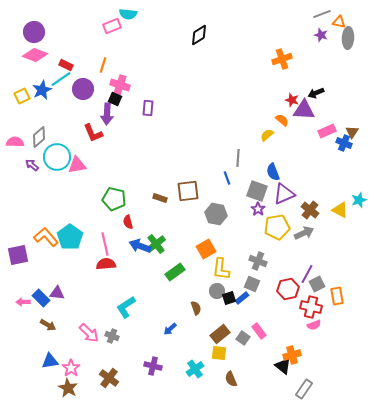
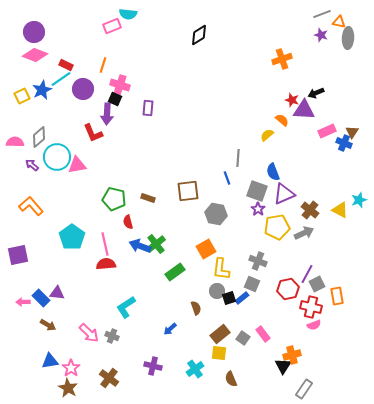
brown rectangle at (160, 198): moved 12 px left
orange L-shape at (46, 237): moved 15 px left, 31 px up
cyan pentagon at (70, 237): moved 2 px right
pink rectangle at (259, 331): moved 4 px right, 3 px down
black triangle at (283, 366): rotated 24 degrees clockwise
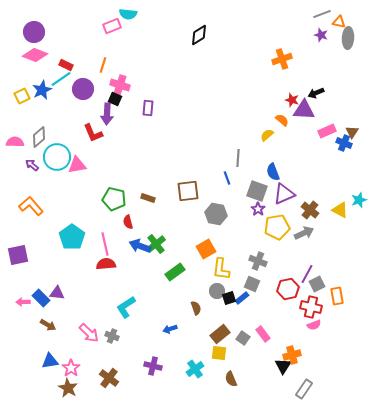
blue arrow at (170, 329): rotated 24 degrees clockwise
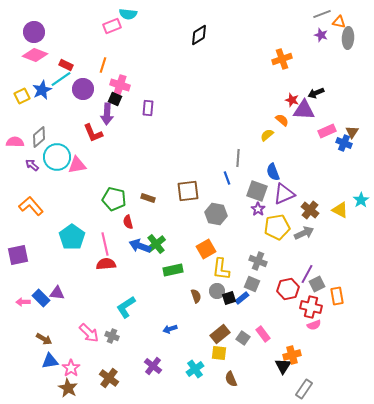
cyan star at (359, 200): moved 2 px right; rotated 14 degrees counterclockwise
green rectangle at (175, 272): moved 2 px left, 2 px up; rotated 24 degrees clockwise
brown semicircle at (196, 308): moved 12 px up
brown arrow at (48, 325): moved 4 px left, 14 px down
purple cross at (153, 366): rotated 24 degrees clockwise
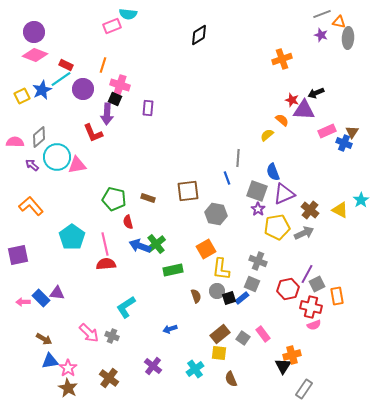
pink star at (71, 368): moved 3 px left
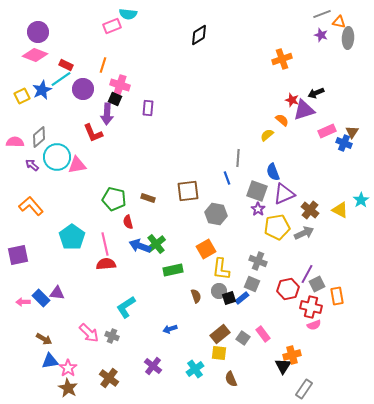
purple circle at (34, 32): moved 4 px right
purple triangle at (304, 110): rotated 20 degrees counterclockwise
gray circle at (217, 291): moved 2 px right
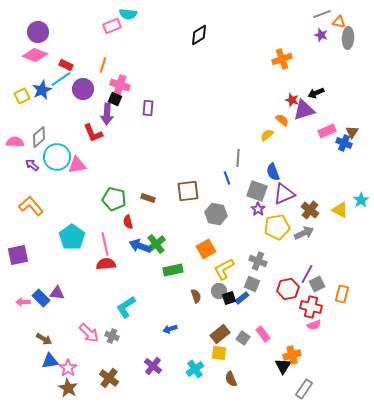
yellow L-shape at (221, 269): moved 3 px right; rotated 55 degrees clockwise
orange rectangle at (337, 296): moved 5 px right, 2 px up; rotated 24 degrees clockwise
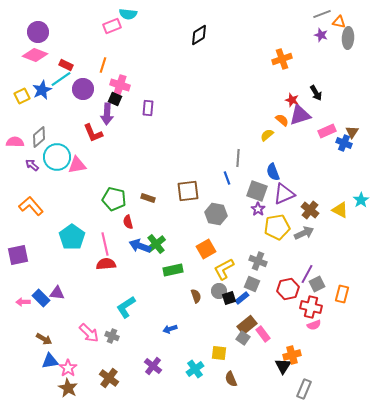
black arrow at (316, 93): rotated 98 degrees counterclockwise
purple triangle at (304, 110): moved 4 px left, 5 px down
brown rectangle at (220, 334): moved 27 px right, 9 px up
gray rectangle at (304, 389): rotated 12 degrees counterclockwise
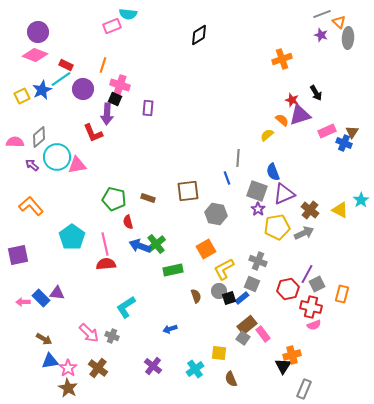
orange triangle at (339, 22): rotated 32 degrees clockwise
brown cross at (109, 378): moved 11 px left, 10 px up
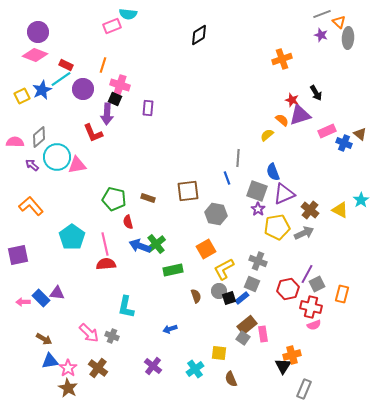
brown triangle at (352, 132): moved 8 px right, 2 px down; rotated 24 degrees counterclockwise
cyan L-shape at (126, 307): rotated 45 degrees counterclockwise
pink rectangle at (263, 334): rotated 28 degrees clockwise
